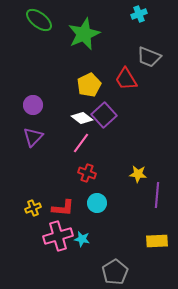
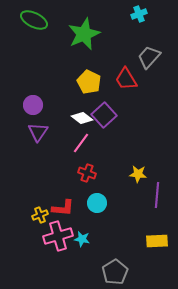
green ellipse: moved 5 px left; rotated 12 degrees counterclockwise
gray trapezoid: rotated 110 degrees clockwise
yellow pentagon: moved 3 px up; rotated 20 degrees counterclockwise
purple triangle: moved 5 px right, 5 px up; rotated 10 degrees counterclockwise
yellow cross: moved 7 px right, 7 px down
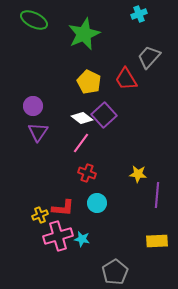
purple circle: moved 1 px down
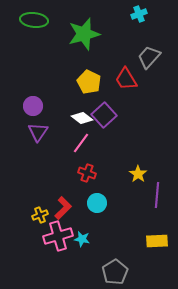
green ellipse: rotated 20 degrees counterclockwise
green star: rotated 8 degrees clockwise
yellow star: rotated 30 degrees clockwise
red L-shape: rotated 50 degrees counterclockwise
